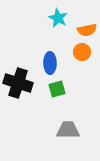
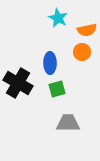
black cross: rotated 12 degrees clockwise
gray trapezoid: moved 7 px up
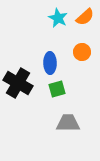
orange semicircle: moved 2 px left, 13 px up; rotated 30 degrees counterclockwise
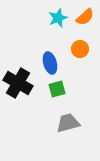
cyan star: rotated 24 degrees clockwise
orange circle: moved 2 px left, 3 px up
blue ellipse: rotated 15 degrees counterclockwise
gray trapezoid: rotated 15 degrees counterclockwise
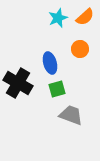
gray trapezoid: moved 3 px right, 8 px up; rotated 35 degrees clockwise
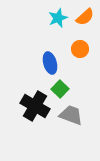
black cross: moved 17 px right, 23 px down
green square: moved 3 px right; rotated 30 degrees counterclockwise
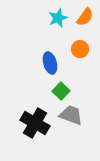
orange semicircle: rotated 12 degrees counterclockwise
green square: moved 1 px right, 2 px down
black cross: moved 17 px down
